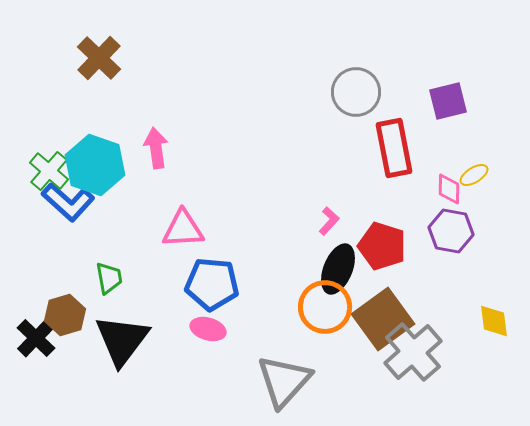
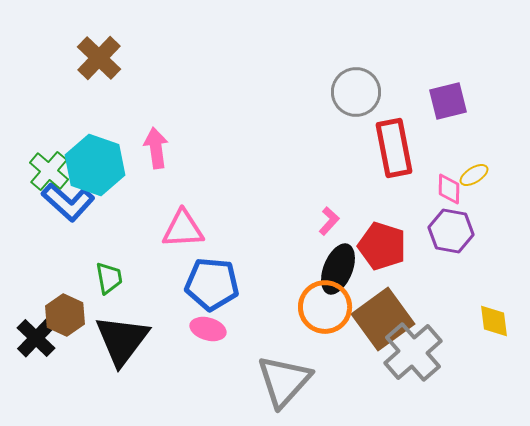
brown hexagon: rotated 18 degrees counterclockwise
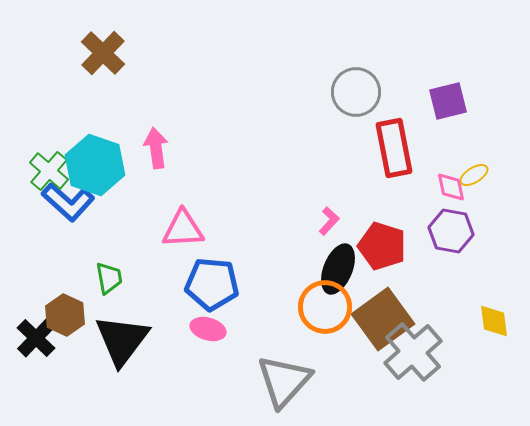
brown cross: moved 4 px right, 5 px up
pink diamond: moved 2 px right, 2 px up; rotated 12 degrees counterclockwise
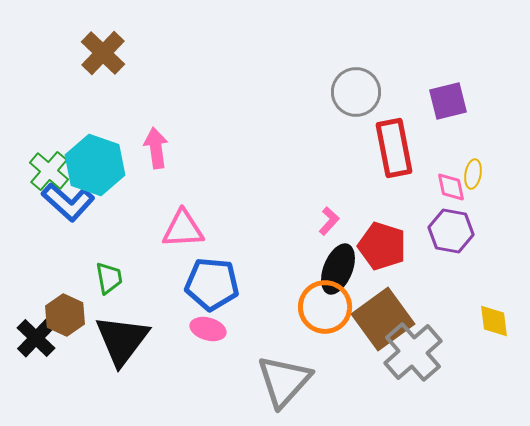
yellow ellipse: moved 1 px left, 1 px up; rotated 48 degrees counterclockwise
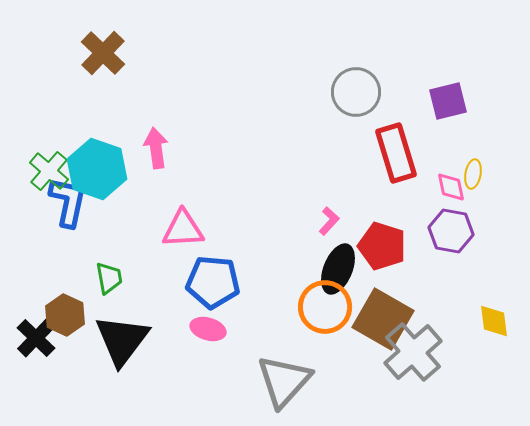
red rectangle: moved 2 px right, 5 px down; rotated 6 degrees counterclockwise
cyan hexagon: moved 2 px right, 4 px down
blue L-shape: rotated 120 degrees counterclockwise
blue pentagon: moved 1 px right, 2 px up
brown square: rotated 24 degrees counterclockwise
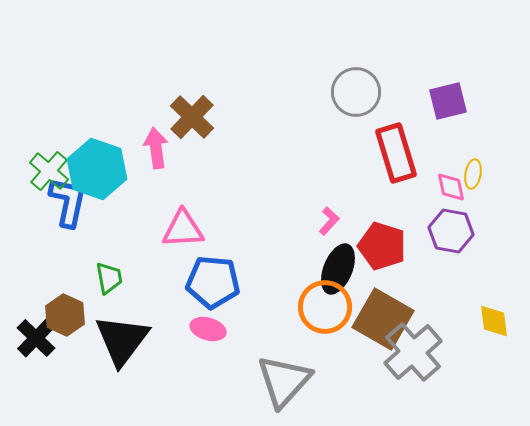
brown cross: moved 89 px right, 64 px down
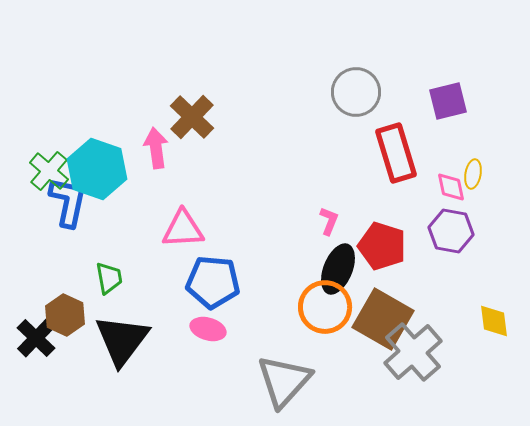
pink L-shape: rotated 20 degrees counterclockwise
